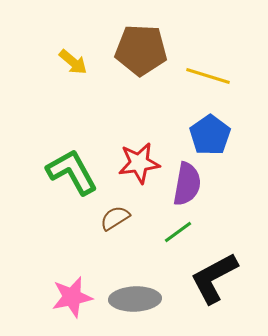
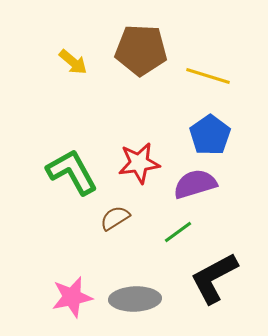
purple semicircle: moved 8 px right; rotated 117 degrees counterclockwise
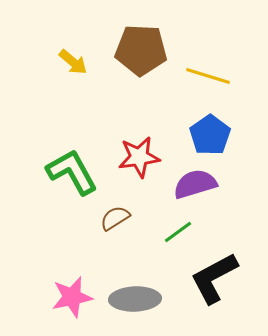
red star: moved 6 px up
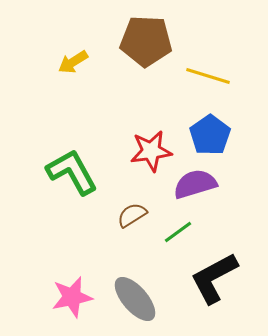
brown pentagon: moved 5 px right, 9 px up
yellow arrow: rotated 108 degrees clockwise
red star: moved 12 px right, 6 px up
brown semicircle: moved 17 px right, 3 px up
gray ellipse: rotated 51 degrees clockwise
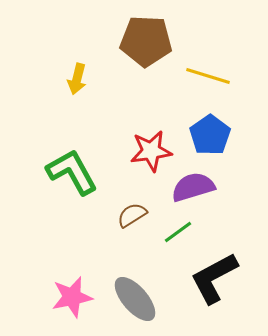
yellow arrow: moved 4 px right, 17 px down; rotated 44 degrees counterclockwise
purple semicircle: moved 2 px left, 3 px down
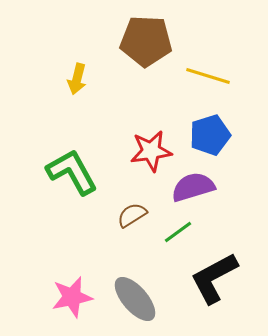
blue pentagon: rotated 18 degrees clockwise
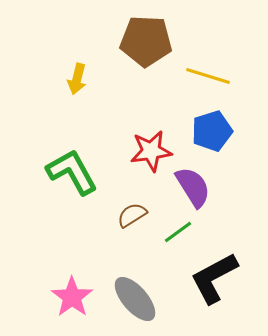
blue pentagon: moved 2 px right, 4 px up
purple semicircle: rotated 75 degrees clockwise
pink star: rotated 24 degrees counterclockwise
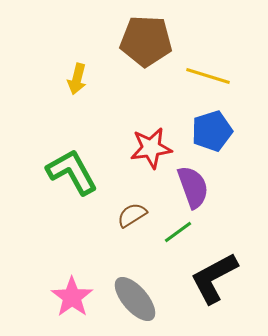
red star: moved 3 px up
purple semicircle: rotated 12 degrees clockwise
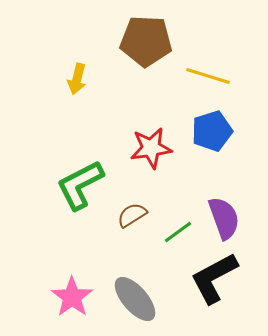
green L-shape: moved 8 px right, 13 px down; rotated 88 degrees counterclockwise
purple semicircle: moved 31 px right, 31 px down
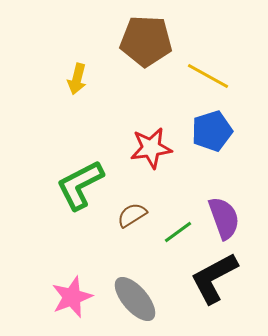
yellow line: rotated 12 degrees clockwise
pink star: rotated 15 degrees clockwise
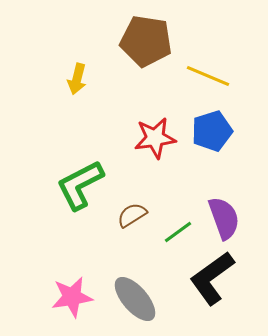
brown pentagon: rotated 6 degrees clockwise
yellow line: rotated 6 degrees counterclockwise
red star: moved 4 px right, 10 px up
black L-shape: moved 2 px left; rotated 8 degrees counterclockwise
pink star: rotated 12 degrees clockwise
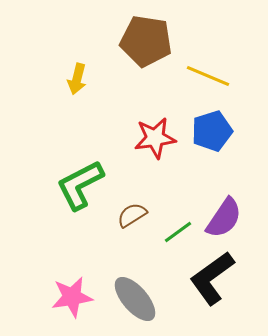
purple semicircle: rotated 54 degrees clockwise
